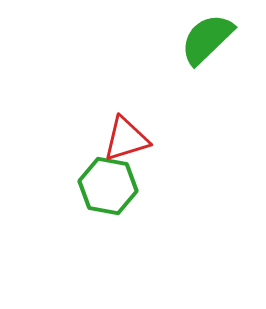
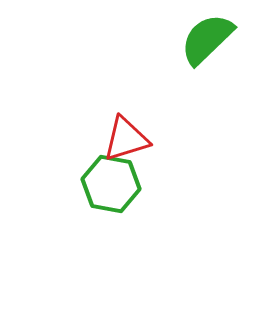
green hexagon: moved 3 px right, 2 px up
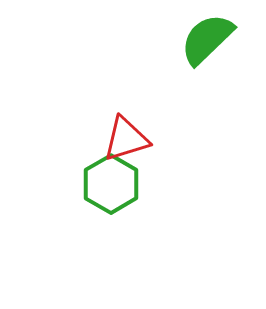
green hexagon: rotated 20 degrees clockwise
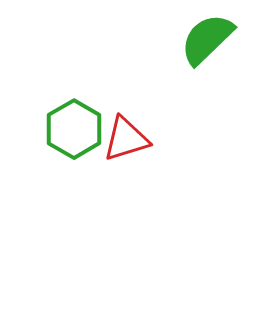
green hexagon: moved 37 px left, 55 px up
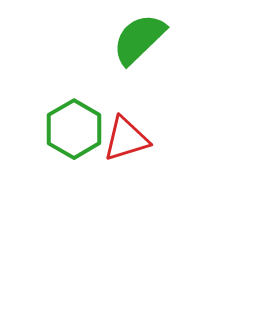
green semicircle: moved 68 px left
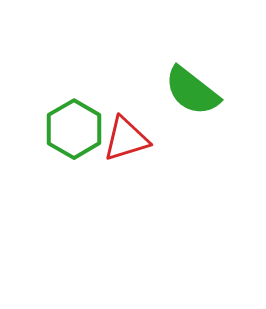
green semicircle: moved 53 px right, 52 px down; rotated 98 degrees counterclockwise
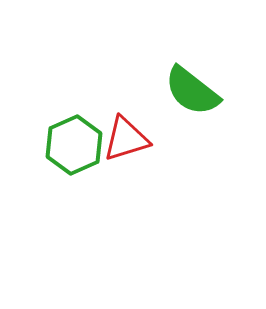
green hexagon: moved 16 px down; rotated 6 degrees clockwise
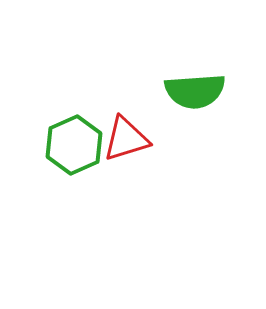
green semicircle: moved 3 px right; rotated 42 degrees counterclockwise
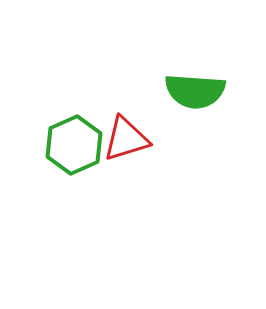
green semicircle: rotated 8 degrees clockwise
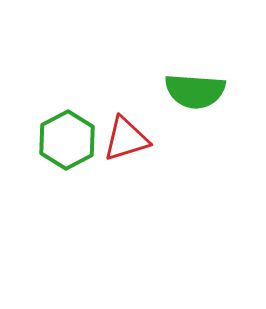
green hexagon: moved 7 px left, 5 px up; rotated 4 degrees counterclockwise
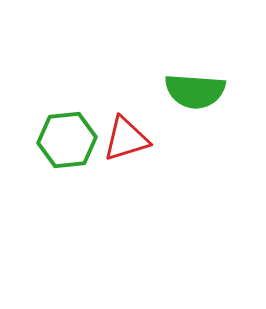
green hexagon: rotated 22 degrees clockwise
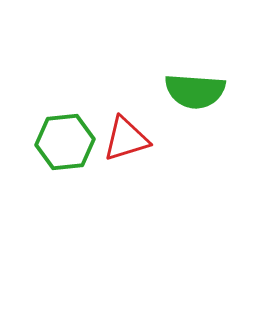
green hexagon: moved 2 px left, 2 px down
